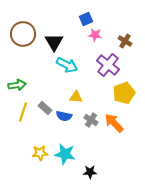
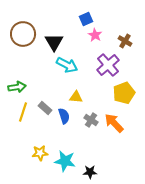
pink star: rotated 24 degrees clockwise
purple cross: rotated 10 degrees clockwise
green arrow: moved 2 px down
blue semicircle: rotated 119 degrees counterclockwise
cyan star: moved 7 px down
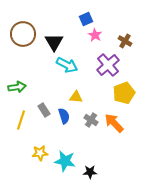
gray rectangle: moved 1 px left, 2 px down; rotated 16 degrees clockwise
yellow line: moved 2 px left, 8 px down
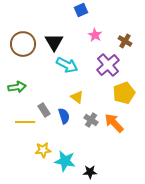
blue square: moved 5 px left, 9 px up
brown circle: moved 10 px down
yellow triangle: moved 1 px right; rotated 32 degrees clockwise
yellow line: moved 4 px right, 2 px down; rotated 72 degrees clockwise
yellow star: moved 3 px right, 3 px up
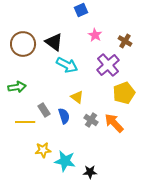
black triangle: rotated 24 degrees counterclockwise
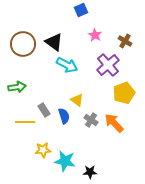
yellow triangle: moved 3 px down
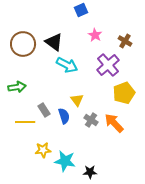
yellow triangle: rotated 16 degrees clockwise
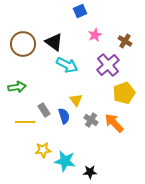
blue square: moved 1 px left, 1 px down
pink star: rotated 16 degrees clockwise
yellow triangle: moved 1 px left
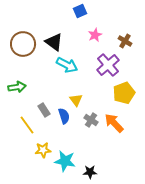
yellow line: moved 2 px right, 3 px down; rotated 54 degrees clockwise
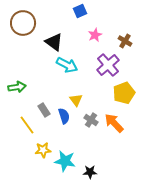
brown circle: moved 21 px up
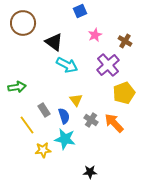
cyan star: moved 22 px up
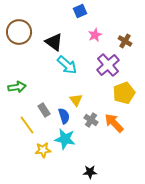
brown circle: moved 4 px left, 9 px down
cyan arrow: rotated 15 degrees clockwise
